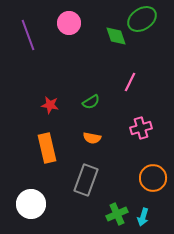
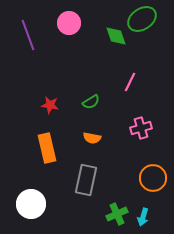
gray rectangle: rotated 8 degrees counterclockwise
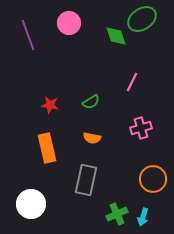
pink line: moved 2 px right
orange circle: moved 1 px down
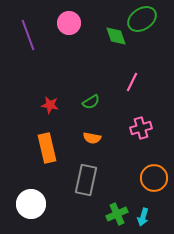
orange circle: moved 1 px right, 1 px up
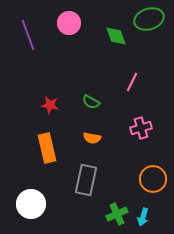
green ellipse: moved 7 px right; rotated 16 degrees clockwise
green semicircle: rotated 60 degrees clockwise
orange circle: moved 1 px left, 1 px down
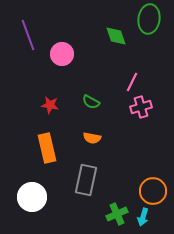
green ellipse: rotated 64 degrees counterclockwise
pink circle: moved 7 px left, 31 px down
pink cross: moved 21 px up
orange circle: moved 12 px down
white circle: moved 1 px right, 7 px up
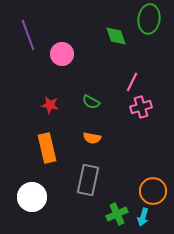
gray rectangle: moved 2 px right
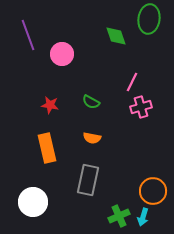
white circle: moved 1 px right, 5 px down
green cross: moved 2 px right, 2 px down
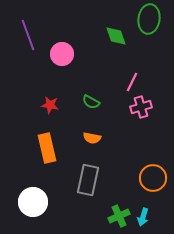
orange circle: moved 13 px up
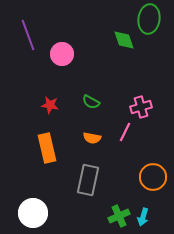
green diamond: moved 8 px right, 4 px down
pink line: moved 7 px left, 50 px down
orange circle: moved 1 px up
white circle: moved 11 px down
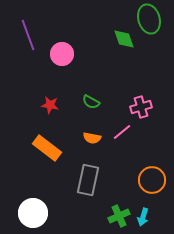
green ellipse: rotated 24 degrees counterclockwise
green diamond: moved 1 px up
pink line: moved 3 px left; rotated 24 degrees clockwise
orange rectangle: rotated 40 degrees counterclockwise
orange circle: moved 1 px left, 3 px down
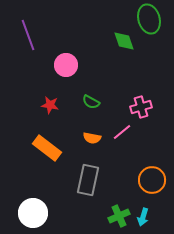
green diamond: moved 2 px down
pink circle: moved 4 px right, 11 px down
